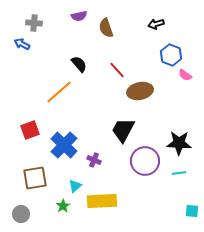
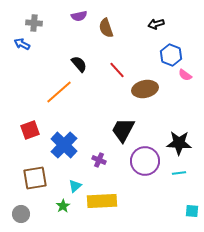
brown ellipse: moved 5 px right, 2 px up
purple cross: moved 5 px right
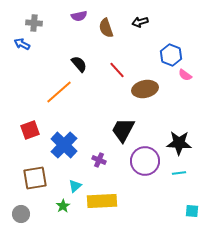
black arrow: moved 16 px left, 2 px up
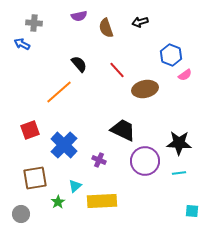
pink semicircle: rotated 72 degrees counterclockwise
black trapezoid: rotated 88 degrees clockwise
green star: moved 5 px left, 4 px up
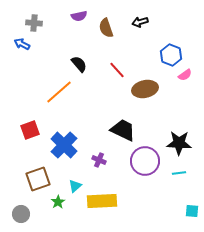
brown square: moved 3 px right, 1 px down; rotated 10 degrees counterclockwise
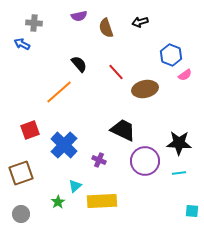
red line: moved 1 px left, 2 px down
brown square: moved 17 px left, 6 px up
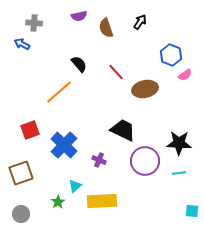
black arrow: rotated 140 degrees clockwise
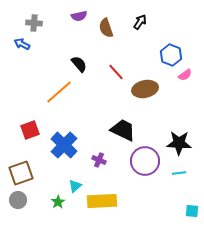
gray circle: moved 3 px left, 14 px up
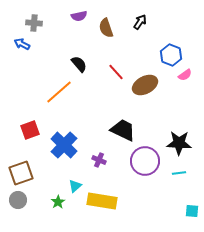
brown ellipse: moved 4 px up; rotated 15 degrees counterclockwise
yellow rectangle: rotated 12 degrees clockwise
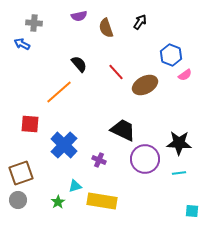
red square: moved 6 px up; rotated 24 degrees clockwise
purple circle: moved 2 px up
cyan triangle: rotated 24 degrees clockwise
